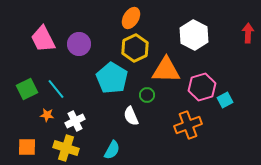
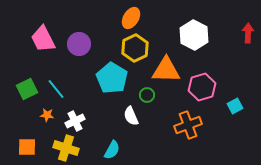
cyan square: moved 10 px right, 6 px down
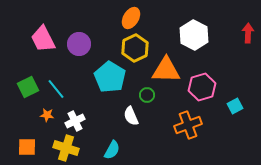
cyan pentagon: moved 2 px left, 1 px up
green square: moved 1 px right, 2 px up
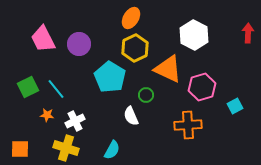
orange triangle: moved 2 px right, 1 px up; rotated 24 degrees clockwise
green circle: moved 1 px left
orange cross: rotated 16 degrees clockwise
orange square: moved 7 px left, 2 px down
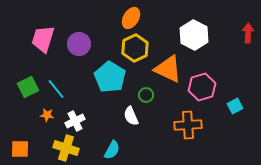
pink trapezoid: rotated 44 degrees clockwise
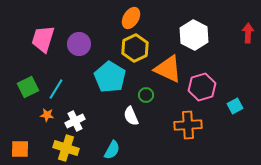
cyan line: rotated 70 degrees clockwise
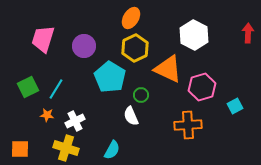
purple circle: moved 5 px right, 2 px down
green circle: moved 5 px left
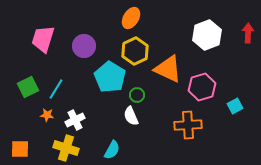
white hexagon: moved 13 px right; rotated 12 degrees clockwise
yellow hexagon: moved 3 px down
green circle: moved 4 px left
white cross: moved 1 px up
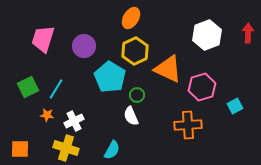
white cross: moved 1 px left, 1 px down
